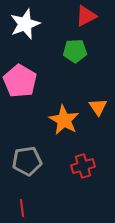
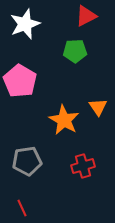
red line: rotated 18 degrees counterclockwise
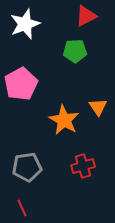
pink pentagon: moved 1 px right, 3 px down; rotated 12 degrees clockwise
gray pentagon: moved 6 px down
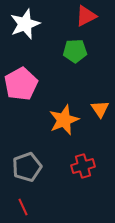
orange triangle: moved 2 px right, 2 px down
orange star: rotated 20 degrees clockwise
gray pentagon: rotated 12 degrees counterclockwise
red line: moved 1 px right, 1 px up
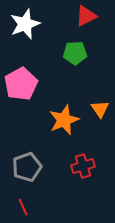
green pentagon: moved 2 px down
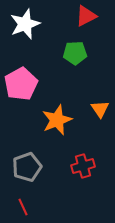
orange star: moved 7 px left
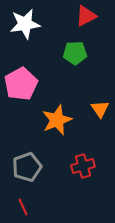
white star: rotated 12 degrees clockwise
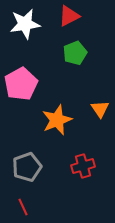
red triangle: moved 17 px left
green pentagon: rotated 20 degrees counterclockwise
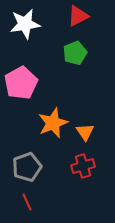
red triangle: moved 9 px right
pink pentagon: moved 1 px up
orange triangle: moved 15 px left, 23 px down
orange star: moved 4 px left, 3 px down
red line: moved 4 px right, 5 px up
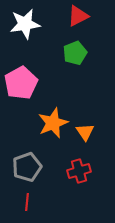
red cross: moved 4 px left, 5 px down
red line: rotated 30 degrees clockwise
